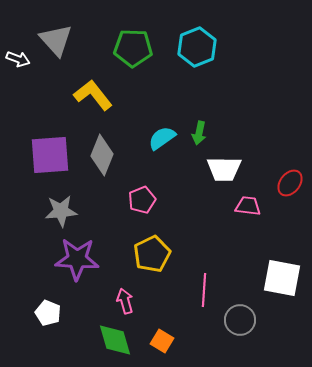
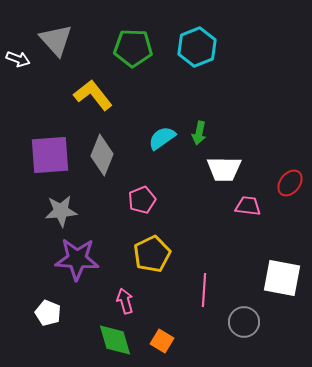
gray circle: moved 4 px right, 2 px down
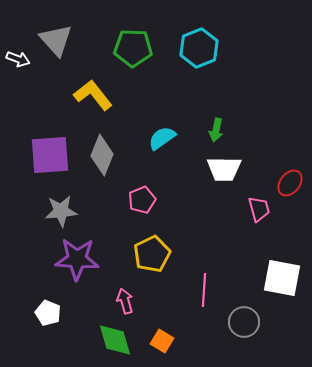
cyan hexagon: moved 2 px right, 1 px down
green arrow: moved 17 px right, 3 px up
pink trapezoid: moved 11 px right, 3 px down; rotated 68 degrees clockwise
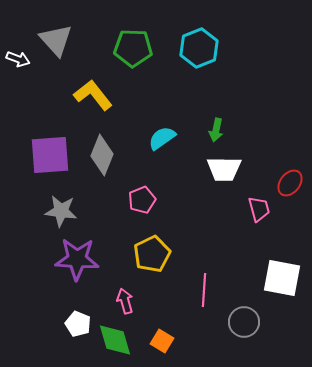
gray star: rotated 12 degrees clockwise
white pentagon: moved 30 px right, 11 px down
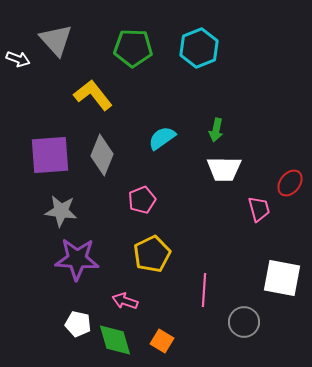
pink arrow: rotated 55 degrees counterclockwise
white pentagon: rotated 10 degrees counterclockwise
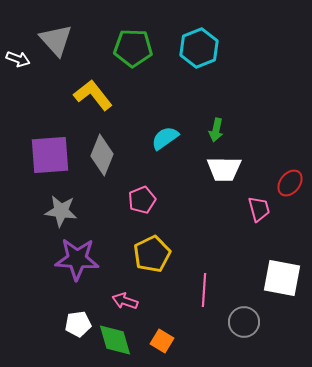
cyan semicircle: moved 3 px right
white pentagon: rotated 20 degrees counterclockwise
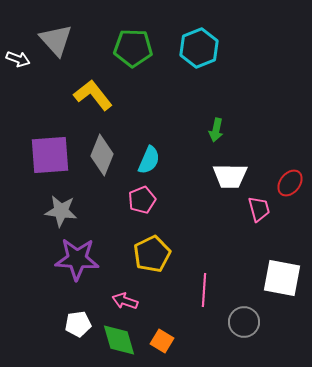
cyan semicircle: moved 16 px left, 22 px down; rotated 148 degrees clockwise
white trapezoid: moved 6 px right, 7 px down
green diamond: moved 4 px right
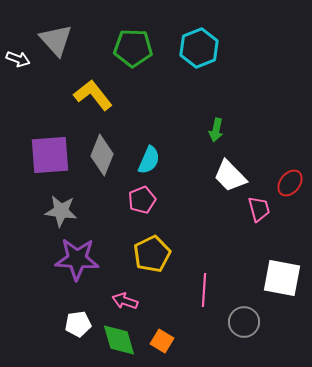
white trapezoid: rotated 45 degrees clockwise
